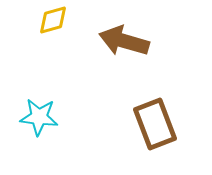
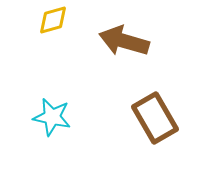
cyan star: moved 13 px right; rotated 6 degrees clockwise
brown rectangle: moved 6 px up; rotated 9 degrees counterclockwise
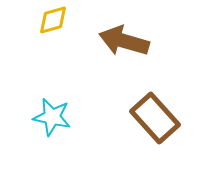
brown rectangle: rotated 12 degrees counterclockwise
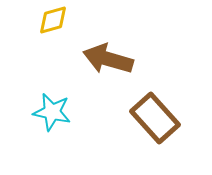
brown arrow: moved 16 px left, 18 px down
cyan star: moved 5 px up
